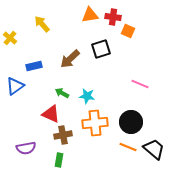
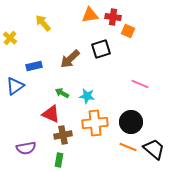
yellow arrow: moved 1 px right, 1 px up
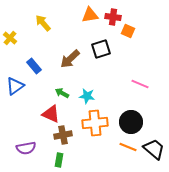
blue rectangle: rotated 63 degrees clockwise
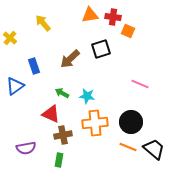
blue rectangle: rotated 21 degrees clockwise
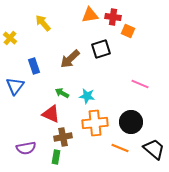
blue triangle: rotated 18 degrees counterclockwise
brown cross: moved 2 px down
orange line: moved 8 px left, 1 px down
green rectangle: moved 3 px left, 3 px up
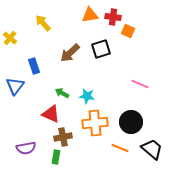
brown arrow: moved 6 px up
black trapezoid: moved 2 px left
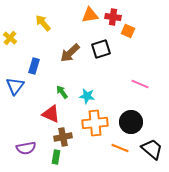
blue rectangle: rotated 35 degrees clockwise
green arrow: moved 1 px up; rotated 24 degrees clockwise
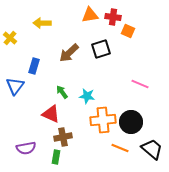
yellow arrow: moved 1 px left; rotated 48 degrees counterclockwise
brown arrow: moved 1 px left
orange cross: moved 8 px right, 3 px up
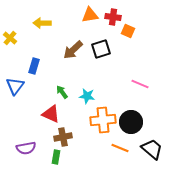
brown arrow: moved 4 px right, 3 px up
